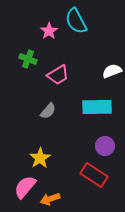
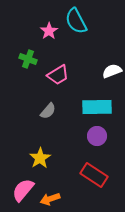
purple circle: moved 8 px left, 10 px up
pink semicircle: moved 2 px left, 3 px down
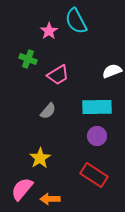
pink semicircle: moved 1 px left, 1 px up
orange arrow: rotated 18 degrees clockwise
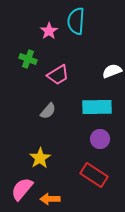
cyan semicircle: rotated 32 degrees clockwise
purple circle: moved 3 px right, 3 px down
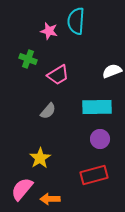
pink star: rotated 24 degrees counterclockwise
red rectangle: rotated 48 degrees counterclockwise
